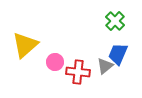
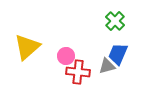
yellow triangle: moved 2 px right, 2 px down
pink circle: moved 11 px right, 6 px up
gray triangle: moved 2 px right; rotated 24 degrees clockwise
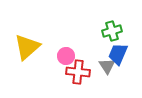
green cross: moved 3 px left, 10 px down; rotated 30 degrees clockwise
gray triangle: rotated 48 degrees counterclockwise
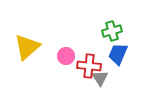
gray triangle: moved 7 px left, 12 px down
red cross: moved 11 px right, 6 px up
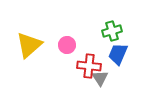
yellow triangle: moved 2 px right, 2 px up
pink circle: moved 1 px right, 11 px up
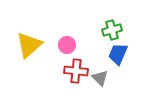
green cross: moved 1 px up
red cross: moved 13 px left, 5 px down
gray triangle: rotated 12 degrees counterclockwise
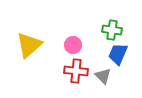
green cross: rotated 24 degrees clockwise
pink circle: moved 6 px right
gray triangle: moved 3 px right, 2 px up
